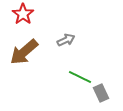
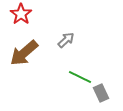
red star: moved 2 px left
gray arrow: rotated 18 degrees counterclockwise
brown arrow: moved 1 px down
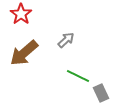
green line: moved 2 px left, 1 px up
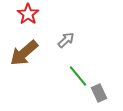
red star: moved 7 px right
green line: rotated 25 degrees clockwise
gray rectangle: moved 2 px left
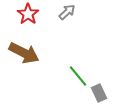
gray arrow: moved 1 px right, 28 px up
brown arrow: rotated 112 degrees counterclockwise
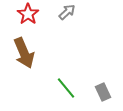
brown arrow: rotated 40 degrees clockwise
green line: moved 12 px left, 12 px down
gray rectangle: moved 4 px right, 1 px up
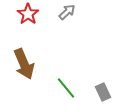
brown arrow: moved 11 px down
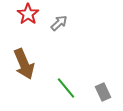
gray arrow: moved 8 px left, 11 px down
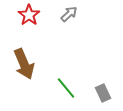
red star: moved 1 px right, 1 px down
gray arrow: moved 10 px right, 9 px up
gray rectangle: moved 1 px down
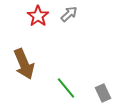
red star: moved 9 px right, 1 px down
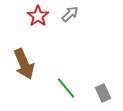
gray arrow: moved 1 px right
